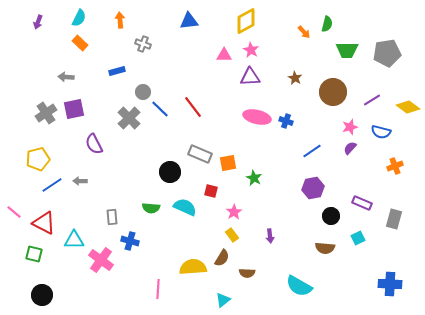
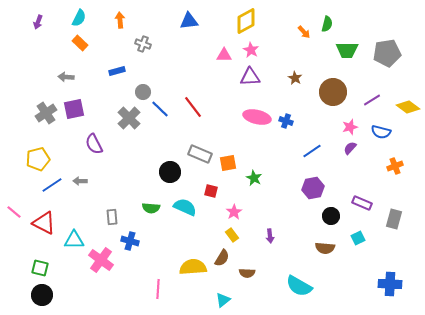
green square at (34, 254): moved 6 px right, 14 px down
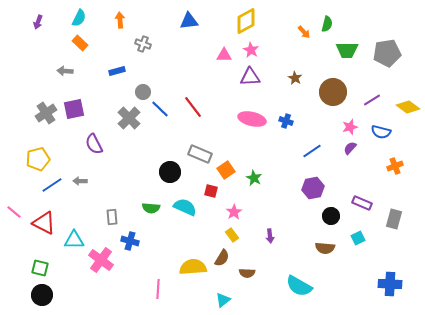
gray arrow at (66, 77): moved 1 px left, 6 px up
pink ellipse at (257, 117): moved 5 px left, 2 px down
orange square at (228, 163): moved 2 px left, 7 px down; rotated 24 degrees counterclockwise
